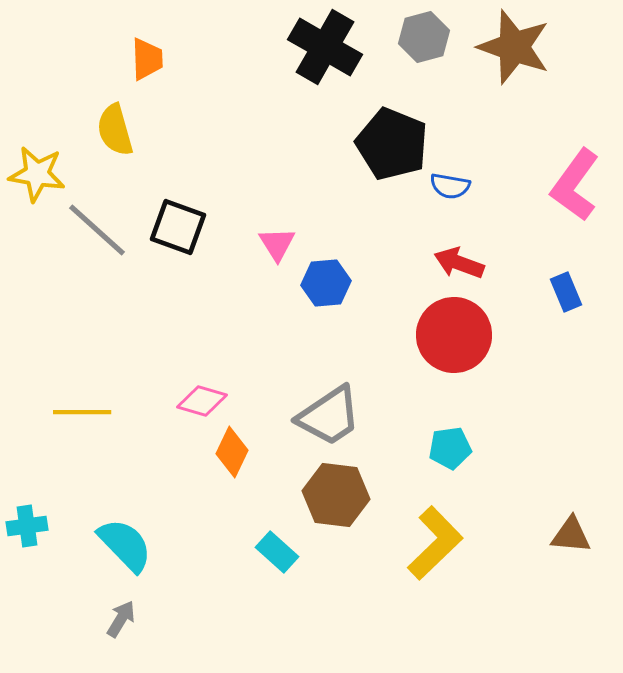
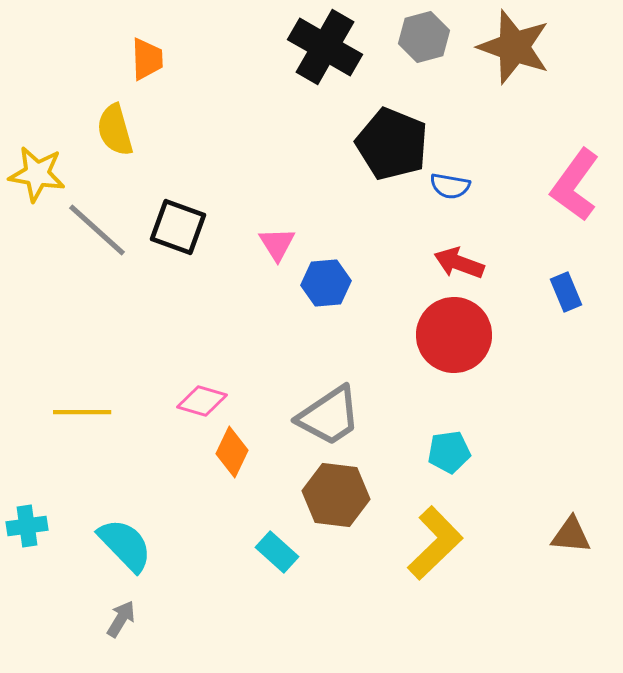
cyan pentagon: moved 1 px left, 4 px down
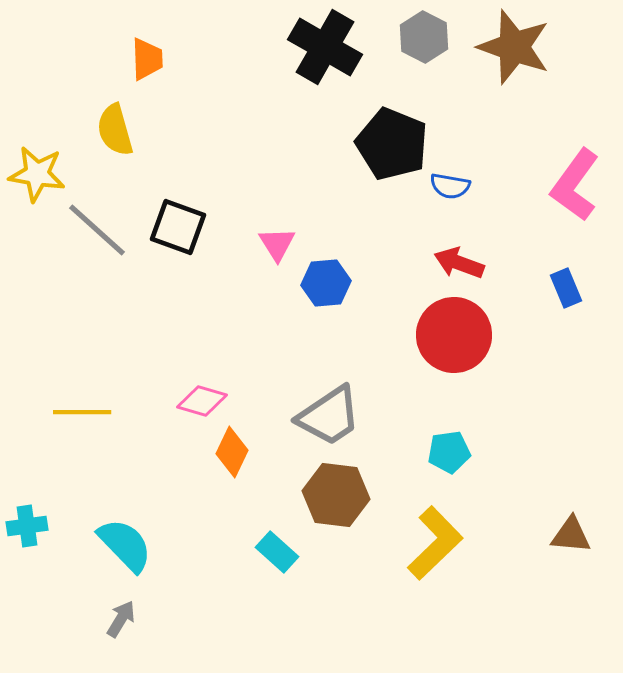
gray hexagon: rotated 18 degrees counterclockwise
blue rectangle: moved 4 px up
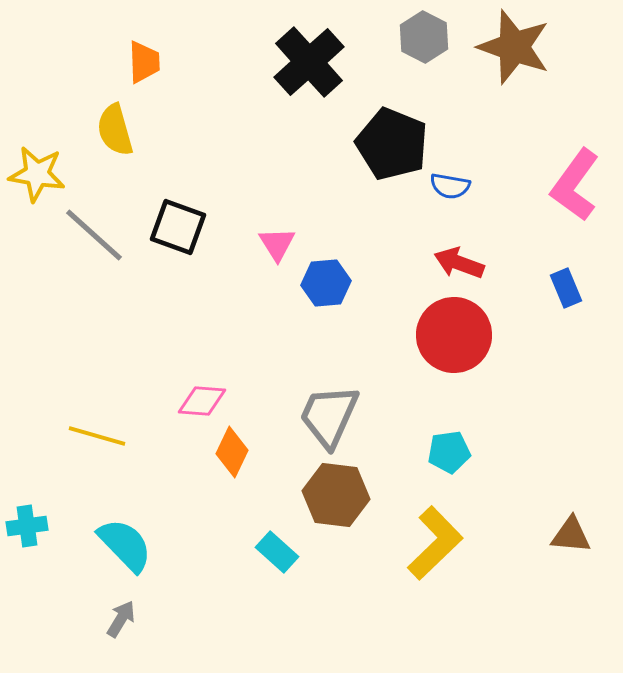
black cross: moved 16 px left, 15 px down; rotated 18 degrees clockwise
orange trapezoid: moved 3 px left, 3 px down
gray line: moved 3 px left, 5 px down
pink diamond: rotated 12 degrees counterclockwise
yellow line: moved 15 px right, 24 px down; rotated 16 degrees clockwise
gray trapezoid: rotated 148 degrees clockwise
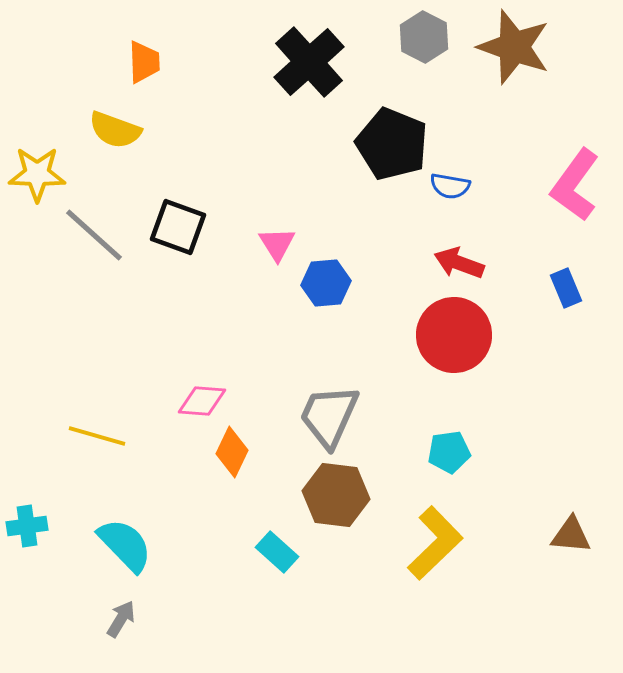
yellow semicircle: rotated 54 degrees counterclockwise
yellow star: rotated 8 degrees counterclockwise
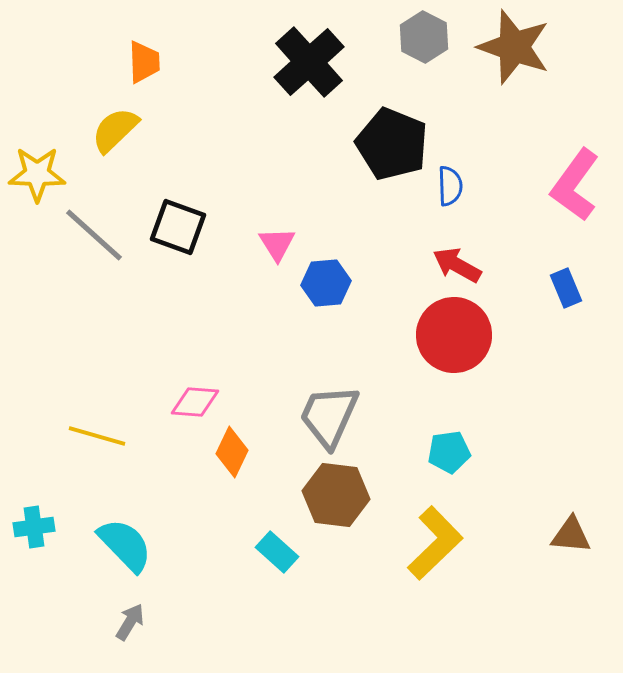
yellow semicircle: rotated 116 degrees clockwise
blue semicircle: rotated 102 degrees counterclockwise
red arrow: moved 2 px left, 2 px down; rotated 9 degrees clockwise
pink diamond: moved 7 px left, 1 px down
cyan cross: moved 7 px right, 1 px down
gray arrow: moved 9 px right, 3 px down
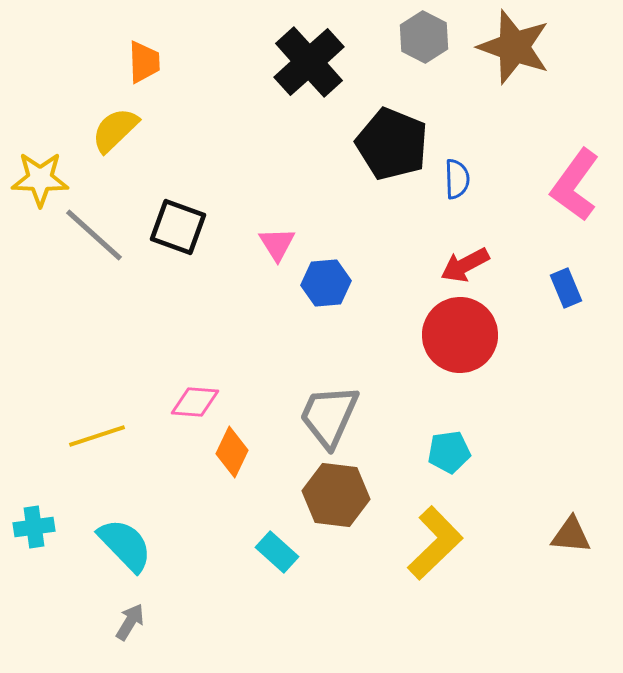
yellow star: moved 3 px right, 5 px down
blue semicircle: moved 7 px right, 7 px up
red arrow: moved 8 px right; rotated 57 degrees counterclockwise
red circle: moved 6 px right
yellow line: rotated 34 degrees counterclockwise
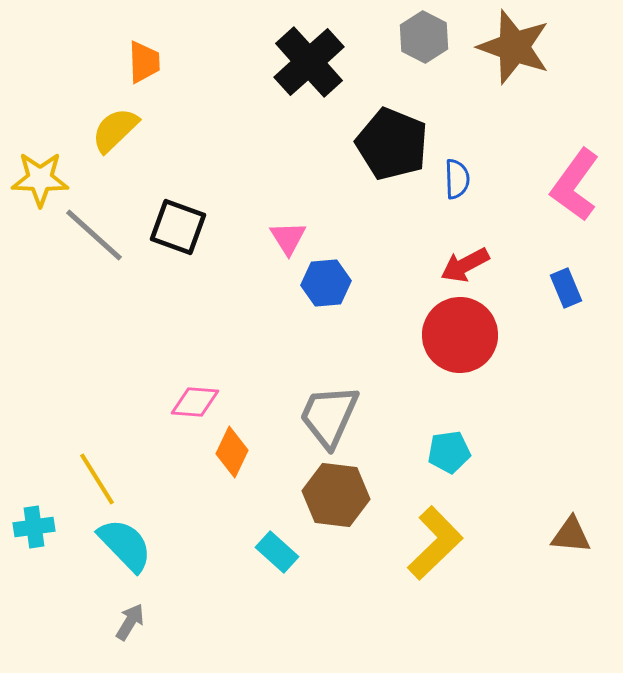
pink triangle: moved 11 px right, 6 px up
yellow line: moved 43 px down; rotated 76 degrees clockwise
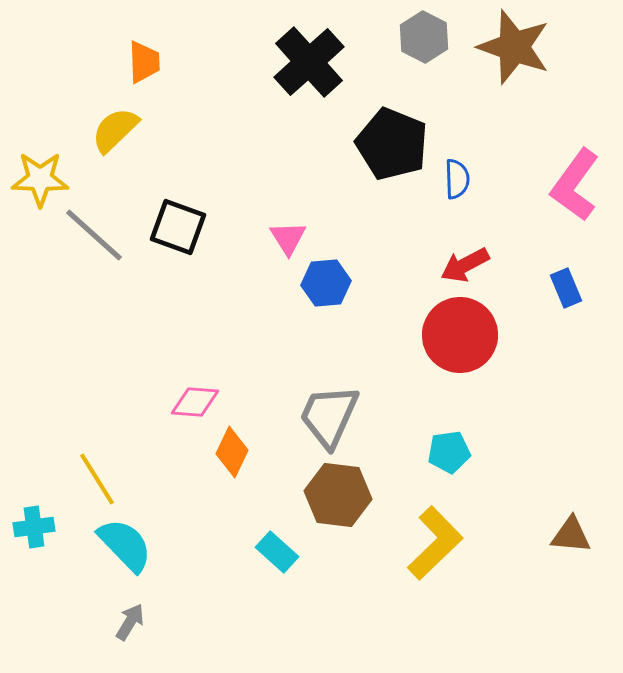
brown hexagon: moved 2 px right
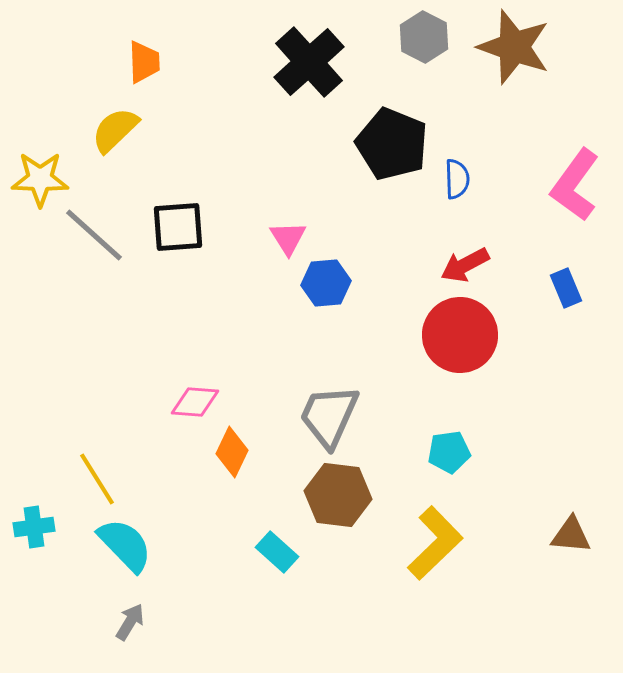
black square: rotated 24 degrees counterclockwise
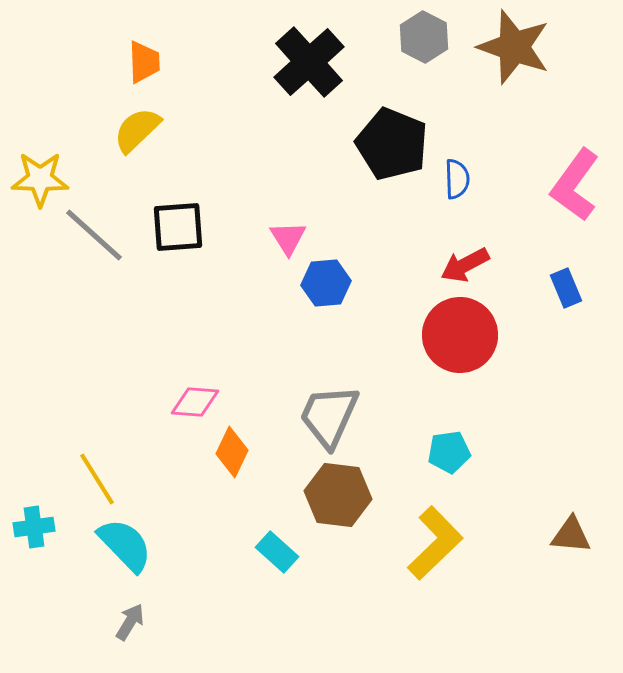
yellow semicircle: moved 22 px right
